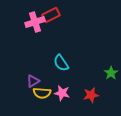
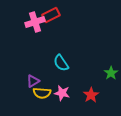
red star: rotated 21 degrees counterclockwise
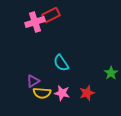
red star: moved 4 px left, 2 px up; rotated 14 degrees clockwise
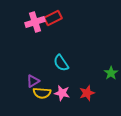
red rectangle: moved 2 px right, 3 px down
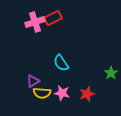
red star: moved 1 px down
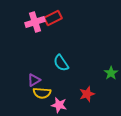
purple triangle: moved 1 px right, 1 px up
pink star: moved 3 px left, 12 px down
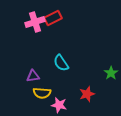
purple triangle: moved 1 px left, 4 px up; rotated 24 degrees clockwise
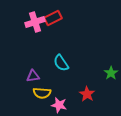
red star: rotated 21 degrees counterclockwise
